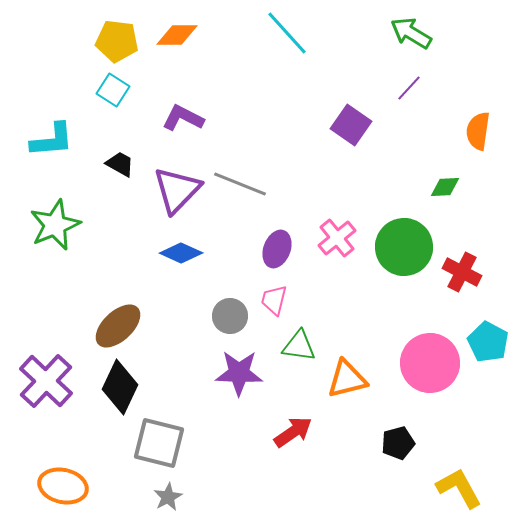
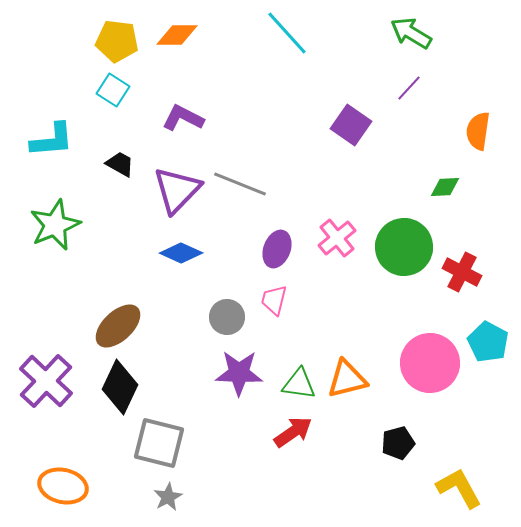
gray circle: moved 3 px left, 1 px down
green triangle: moved 38 px down
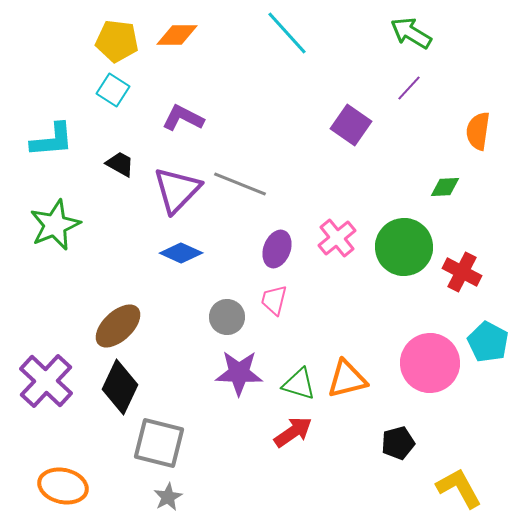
green triangle: rotated 9 degrees clockwise
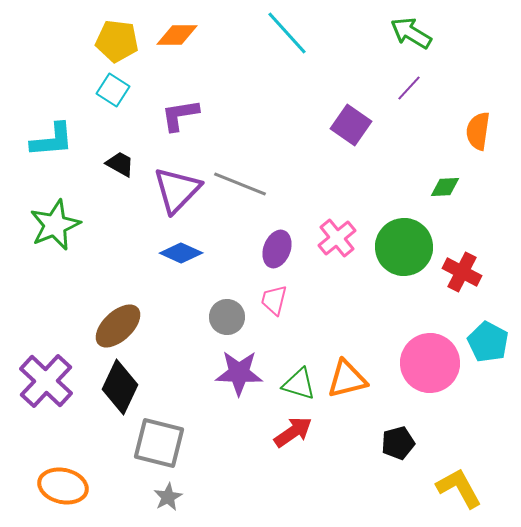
purple L-shape: moved 3 px left, 3 px up; rotated 36 degrees counterclockwise
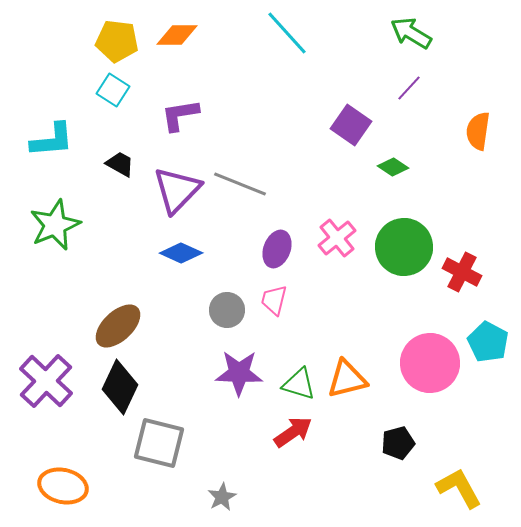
green diamond: moved 52 px left, 20 px up; rotated 36 degrees clockwise
gray circle: moved 7 px up
gray star: moved 54 px right
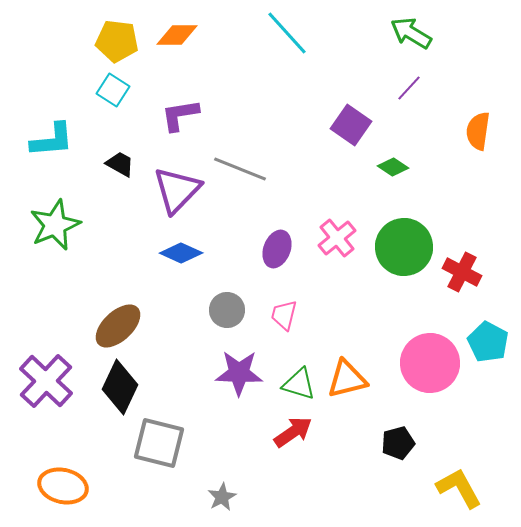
gray line: moved 15 px up
pink trapezoid: moved 10 px right, 15 px down
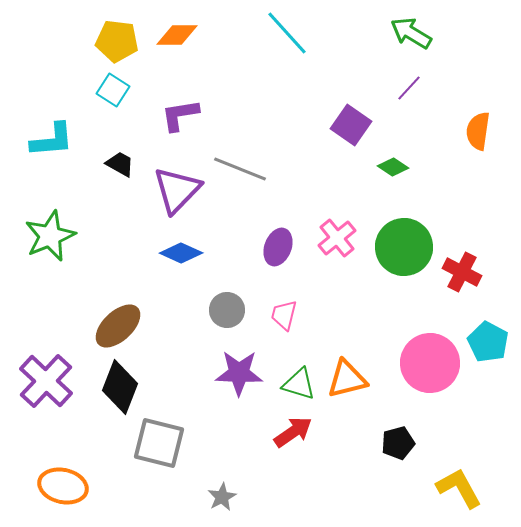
green star: moved 5 px left, 11 px down
purple ellipse: moved 1 px right, 2 px up
black diamond: rotated 4 degrees counterclockwise
